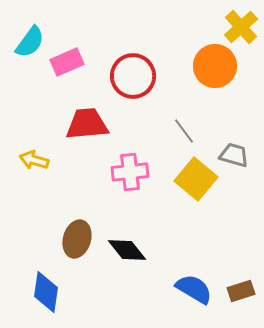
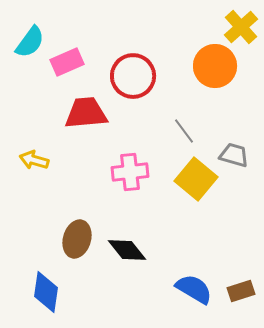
red trapezoid: moved 1 px left, 11 px up
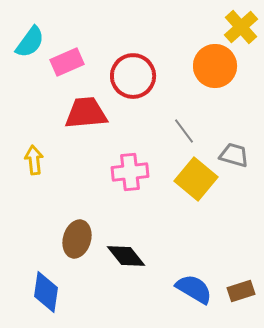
yellow arrow: rotated 68 degrees clockwise
black diamond: moved 1 px left, 6 px down
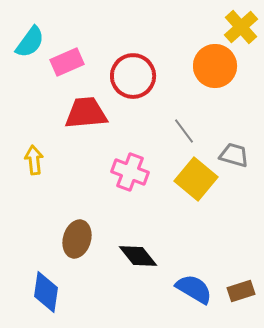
pink cross: rotated 27 degrees clockwise
black diamond: moved 12 px right
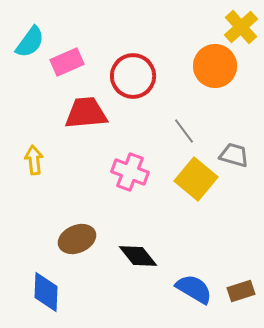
brown ellipse: rotated 51 degrees clockwise
blue diamond: rotated 6 degrees counterclockwise
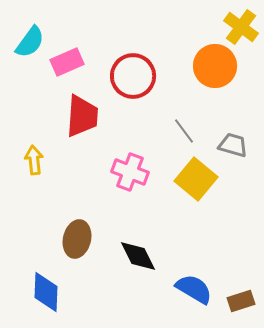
yellow cross: rotated 12 degrees counterclockwise
red trapezoid: moved 4 px left, 3 px down; rotated 99 degrees clockwise
gray trapezoid: moved 1 px left, 10 px up
brown ellipse: rotated 54 degrees counterclockwise
black diamond: rotated 12 degrees clockwise
brown rectangle: moved 10 px down
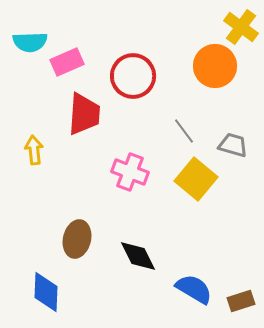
cyan semicircle: rotated 52 degrees clockwise
red trapezoid: moved 2 px right, 2 px up
yellow arrow: moved 10 px up
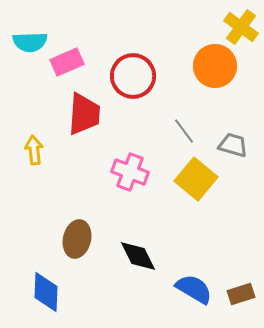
brown rectangle: moved 7 px up
